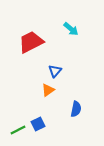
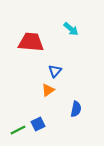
red trapezoid: rotated 32 degrees clockwise
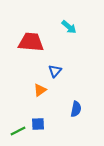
cyan arrow: moved 2 px left, 2 px up
orange triangle: moved 8 px left
blue square: rotated 24 degrees clockwise
green line: moved 1 px down
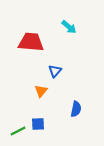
orange triangle: moved 1 px right, 1 px down; rotated 16 degrees counterclockwise
